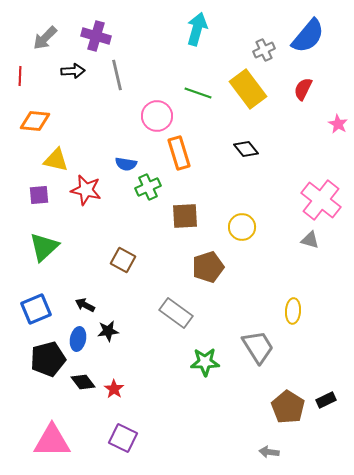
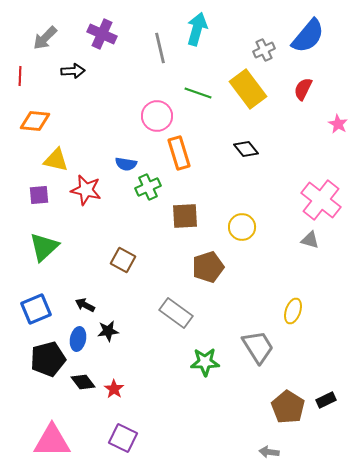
purple cross at (96, 36): moved 6 px right, 2 px up; rotated 8 degrees clockwise
gray line at (117, 75): moved 43 px right, 27 px up
yellow ellipse at (293, 311): rotated 15 degrees clockwise
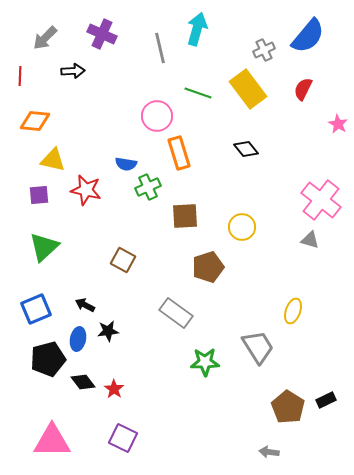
yellow triangle at (56, 160): moved 3 px left
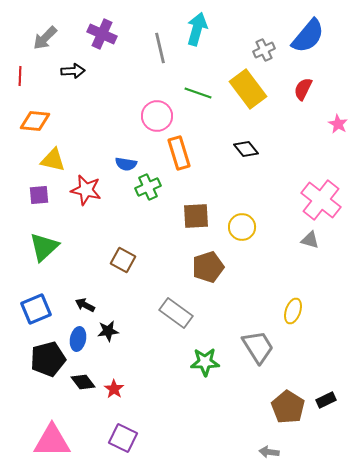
brown square at (185, 216): moved 11 px right
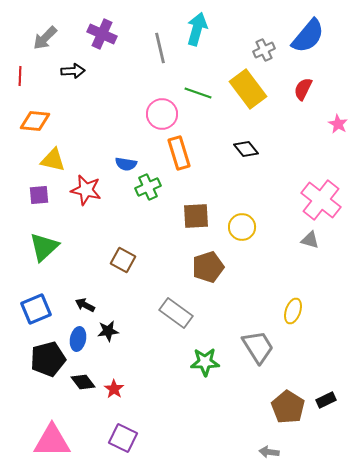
pink circle at (157, 116): moved 5 px right, 2 px up
